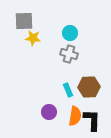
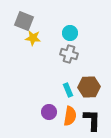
gray square: rotated 24 degrees clockwise
orange semicircle: moved 5 px left
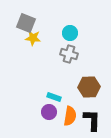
gray square: moved 2 px right, 2 px down
cyan rectangle: moved 14 px left, 7 px down; rotated 48 degrees counterclockwise
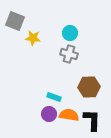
gray square: moved 11 px left, 2 px up
purple circle: moved 2 px down
orange semicircle: moved 1 px left, 1 px up; rotated 90 degrees counterclockwise
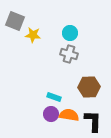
yellow star: moved 3 px up
purple circle: moved 2 px right
black L-shape: moved 1 px right, 1 px down
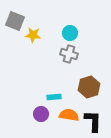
brown hexagon: rotated 15 degrees counterclockwise
cyan rectangle: rotated 24 degrees counterclockwise
purple circle: moved 10 px left
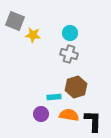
brown hexagon: moved 13 px left
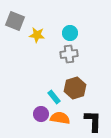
yellow star: moved 4 px right
gray cross: rotated 24 degrees counterclockwise
brown hexagon: moved 1 px left, 1 px down
cyan rectangle: rotated 56 degrees clockwise
orange semicircle: moved 9 px left, 3 px down
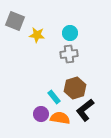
black L-shape: moved 8 px left, 11 px up; rotated 130 degrees counterclockwise
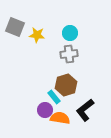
gray square: moved 6 px down
brown hexagon: moved 9 px left, 3 px up
purple circle: moved 4 px right, 4 px up
